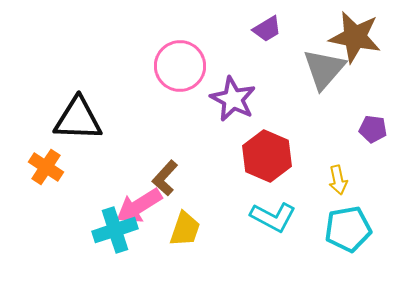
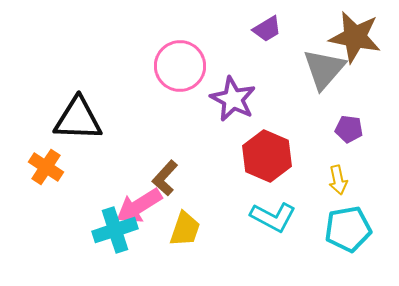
purple pentagon: moved 24 px left
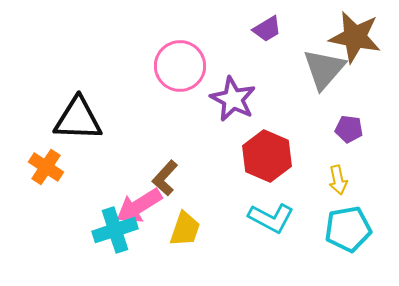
cyan L-shape: moved 2 px left, 1 px down
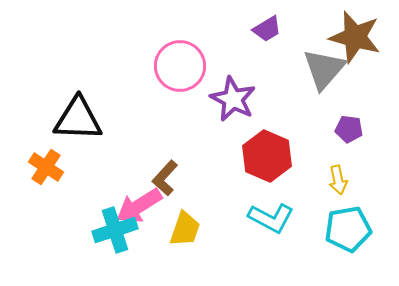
brown star: rotated 4 degrees clockwise
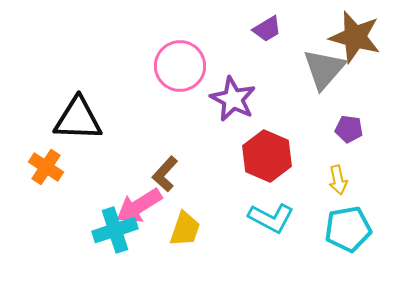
brown L-shape: moved 4 px up
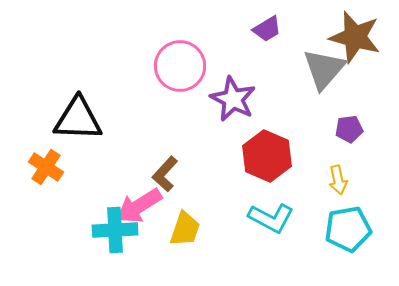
purple pentagon: rotated 16 degrees counterclockwise
cyan cross: rotated 15 degrees clockwise
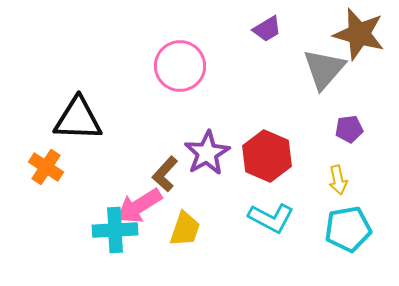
brown star: moved 4 px right, 3 px up
purple star: moved 26 px left, 54 px down; rotated 15 degrees clockwise
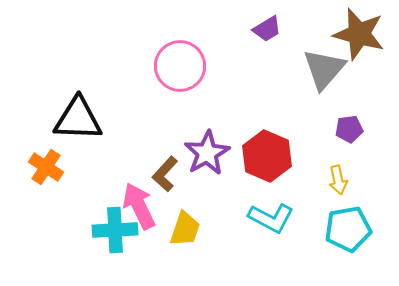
pink arrow: rotated 96 degrees clockwise
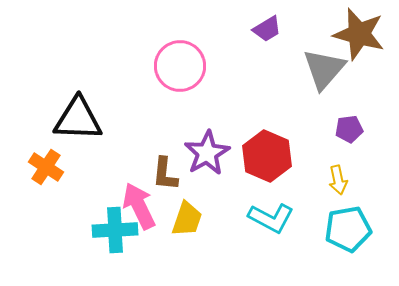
brown L-shape: rotated 36 degrees counterclockwise
yellow trapezoid: moved 2 px right, 10 px up
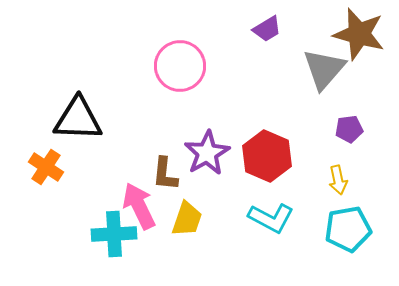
cyan cross: moved 1 px left, 4 px down
